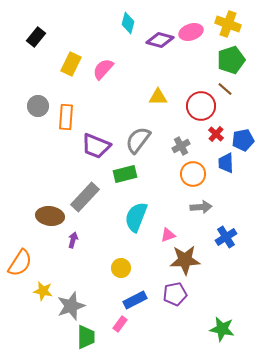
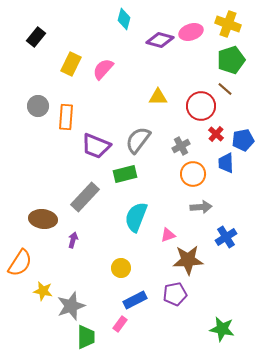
cyan diamond: moved 4 px left, 4 px up
brown ellipse: moved 7 px left, 3 px down
brown star: moved 3 px right
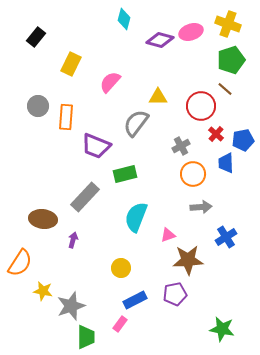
pink semicircle: moved 7 px right, 13 px down
gray semicircle: moved 2 px left, 17 px up
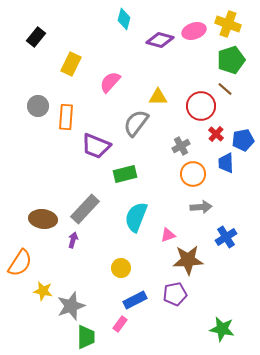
pink ellipse: moved 3 px right, 1 px up
gray rectangle: moved 12 px down
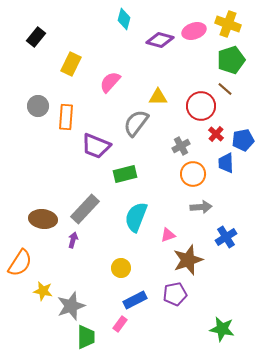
brown star: rotated 16 degrees counterclockwise
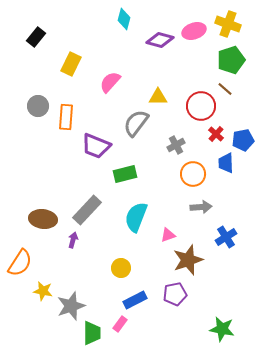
gray cross: moved 5 px left, 1 px up
gray rectangle: moved 2 px right, 1 px down
green trapezoid: moved 6 px right, 4 px up
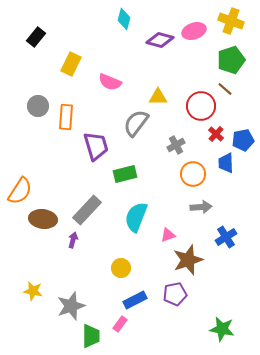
yellow cross: moved 3 px right, 3 px up
pink semicircle: rotated 110 degrees counterclockwise
purple trapezoid: rotated 128 degrees counterclockwise
orange semicircle: moved 72 px up
yellow star: moved 10 px left
green trapezoid: moved 1 px left, 3 px down
